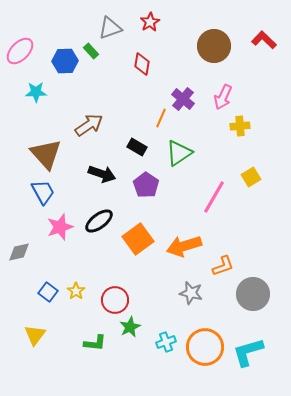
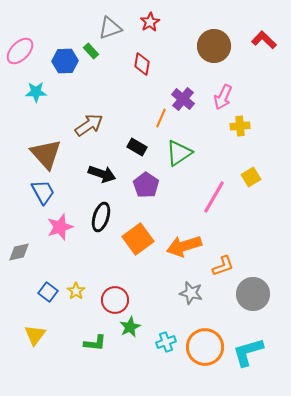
black ellipse: moved 2 px right, 4 px up; rotated 36 degrees counterclockwise
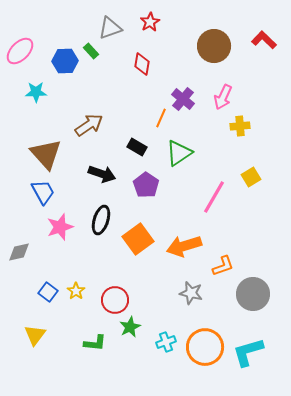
black ellipse: moved 3 px down
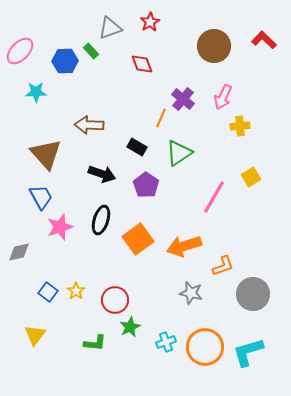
red diamond: rotated 30 degrees counterclockwise
brown arrow: rotated 144 degrees counterclockwise
blue trapezoid: moved 2 px left, 5 px down
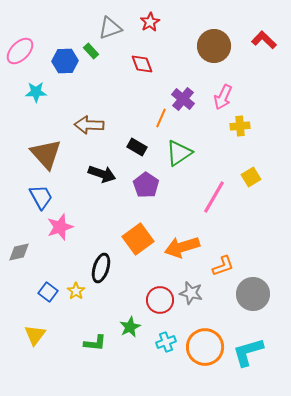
black ellipse: moved 48 px down
orange arrow: moved 2 px left, 1 px down
red circle: moved 45 px right
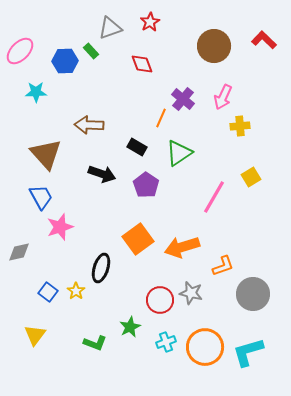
green L-shape: rotated 15 degrees clockwise
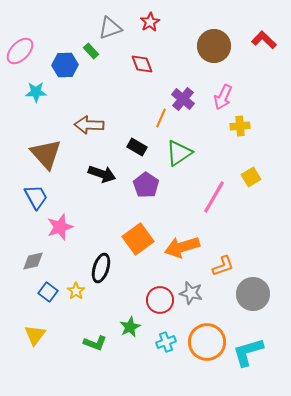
blue hexagon: moved 4 px down
blue trapezoid: moved 5 px left
gray diamond: moved 14 px right, 9 px down
orange circle: moved 2 px right, 5 px up
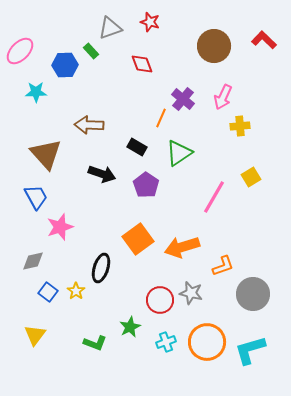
red star: rotated 24 degrees counterclockwise
cyan L-shape: moved 2 px right, 2 px up
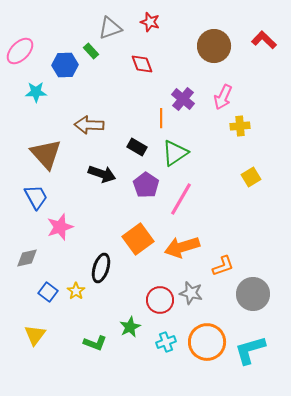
orange line: rotated 24 degrees counterclockwise
green triangle: moved 4 px left
pink line: moved 33 px left, 2 px down
gray diamond: moved 6 px left, 3 px up
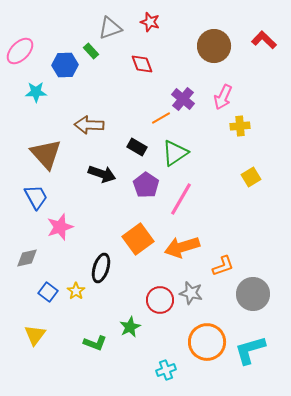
orange line: rotated 60 degrees clockwise
cyan cross: moved 28 px down
